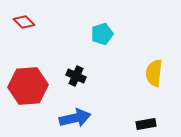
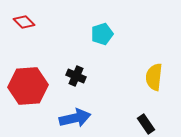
yellow semicircle: moved 4 px down
black rectangle: rotated 66 degrees clockwise
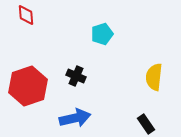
red diamond: moved 2 px right, 7 px up; rotated 40 degrees clockwise
red hexagon: rotated 15 degrees counterclockwise
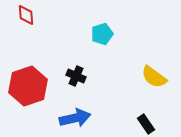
yellow semicircle: rotated 60 degrees counterclockwise
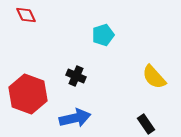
red diamond: rotated 20 degrees counterclockwise
cyan pentagon: moved 1 px right, 1 px down
yellow semicircle: rotated 12 degrees clockwise
red hexagon: moved 8 px down; rotated 21 degrees counterclockwise
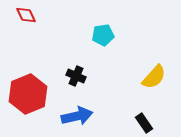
cyan pentagon: rotated 10 degrees clockwise
yellow semicircle: rotated 96 degrees counterclockwise
red hexagon: rotated 18 degrees clockwise
blue arrow: moved 2 px right, 2 px up
black rectangle: moved 2 px left, 1 px up
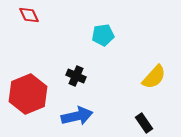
red diamond: moved 3 px right
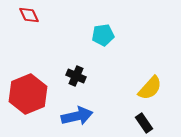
yellow semicircle: moved 4 px left, 11 px down
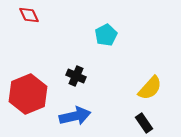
cyan pentagon: moved 3 px right; rotated 20 degrees counterclockwise
blue arrow: moved 2 px left
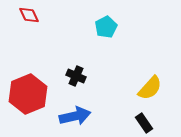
cyan pentagon: moved 8 px up
